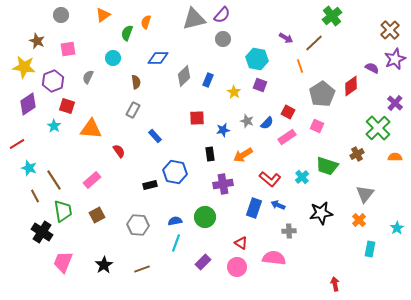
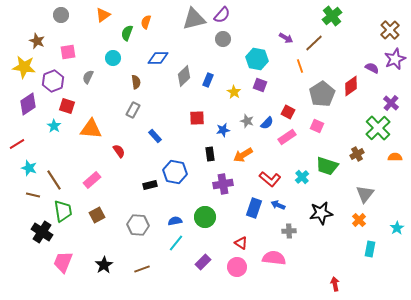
pink square at (68, 49): moved 3 px down
purple cross at (395, 103): moved 4 px left
brown line at (35, 196): moved 2 px left, 1 px up; rotated 48 degrees counterclockwise
cyan line at (176, 243): rotated 18 degrees clockwise
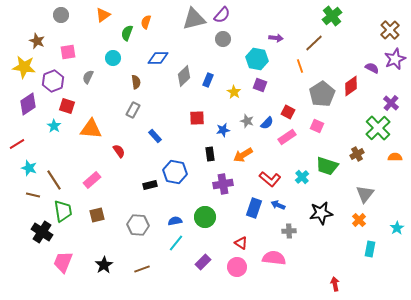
purple arrow at (286, 38): moved 10 px left; rotated 24 degrees counterclockwise
brown square at (97, 215): rotated 14 degrees clockwise
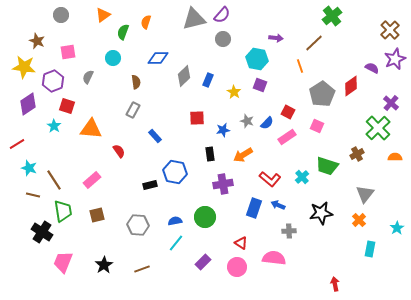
green semicircle at (127, 33): moved 4 px left, 1 px up
